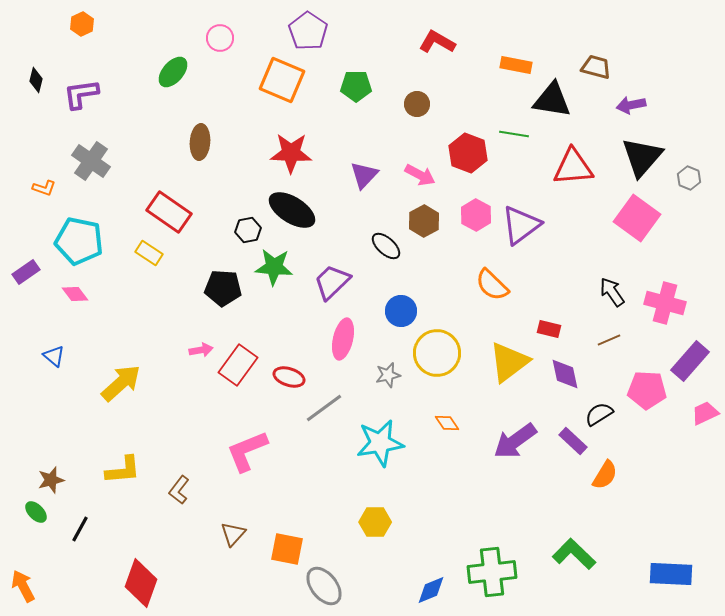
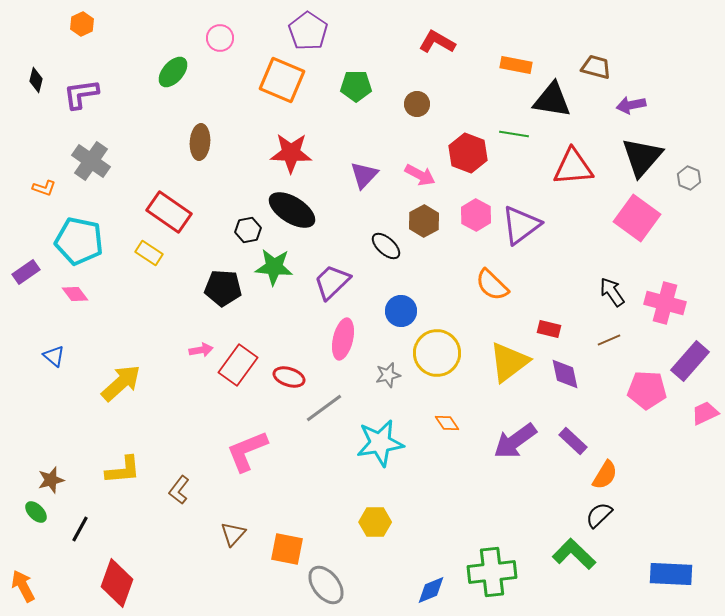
black semicircle at (599, 414): moved 101 px down; rotated 12 degrees counterclockwise
red diamond at (141, 583): moved 24 px left
gray ellipse at (324, 586): moved 2 px right, 1 px up
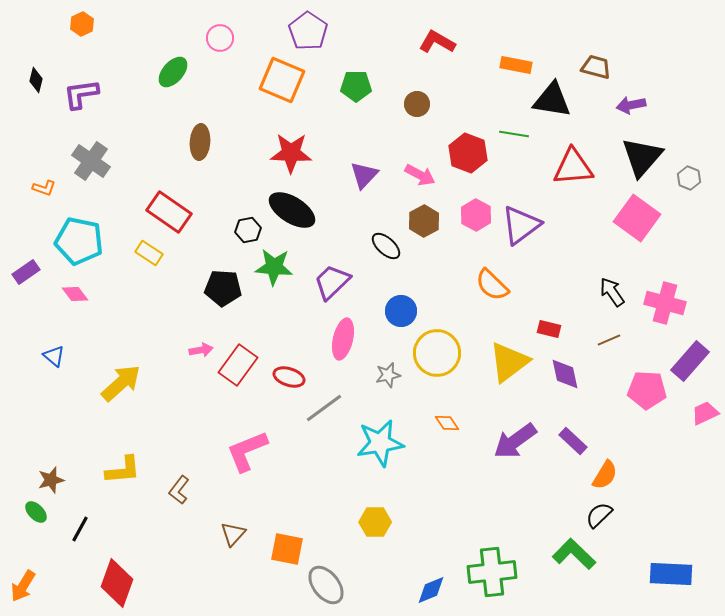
orange arrow at (23, 586): rotated 120 degrees counterclockwise
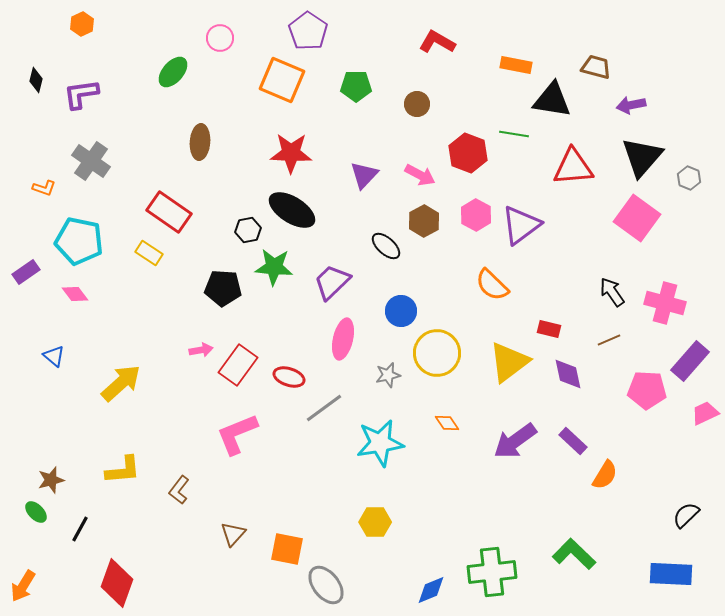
purple diamond at (565, 374): moved 3 px right
pink L-shape at (247, 451): moved 10 px left, 17 px up
black semicircle at (599, 515): moved 87 px right
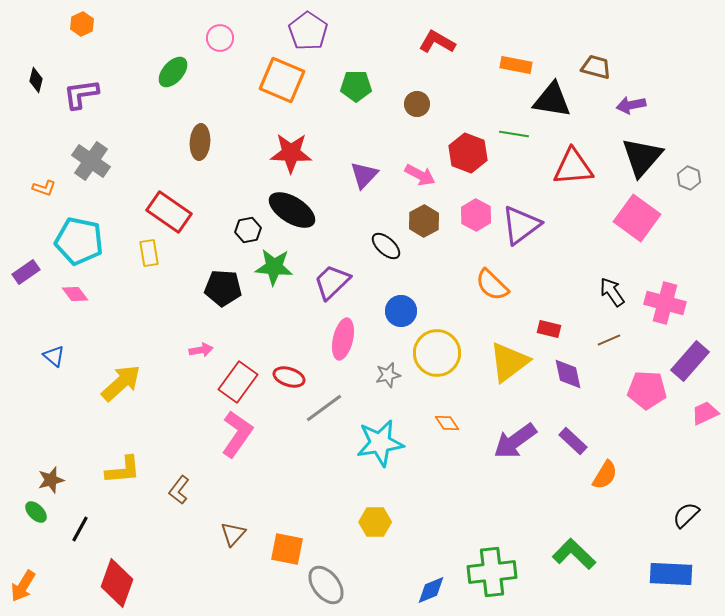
yellow rectangle at (149, 253): rotated 48 degrees clockwise
red rectangle at (238, 365): moved 17 px down
pink L-shape at (237, 434): rotated 147 degrees clockwise
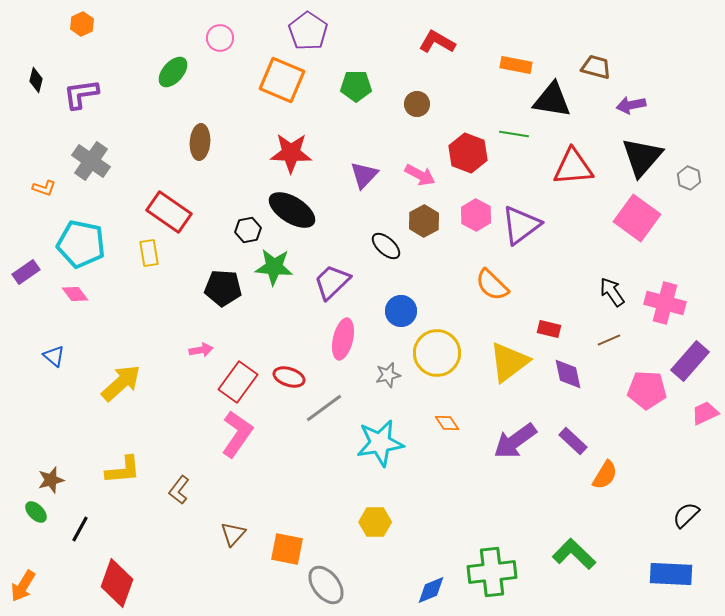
cyan pentagon at (79, 241): moved 2 px right, 3 px down
